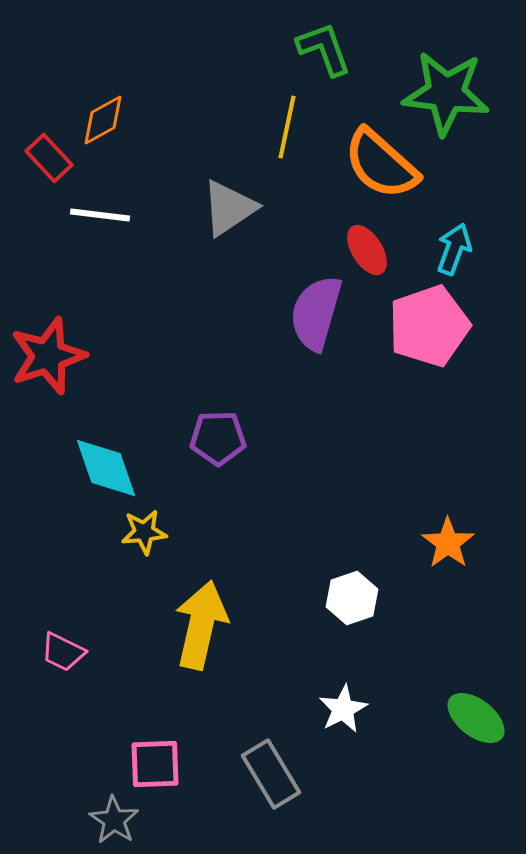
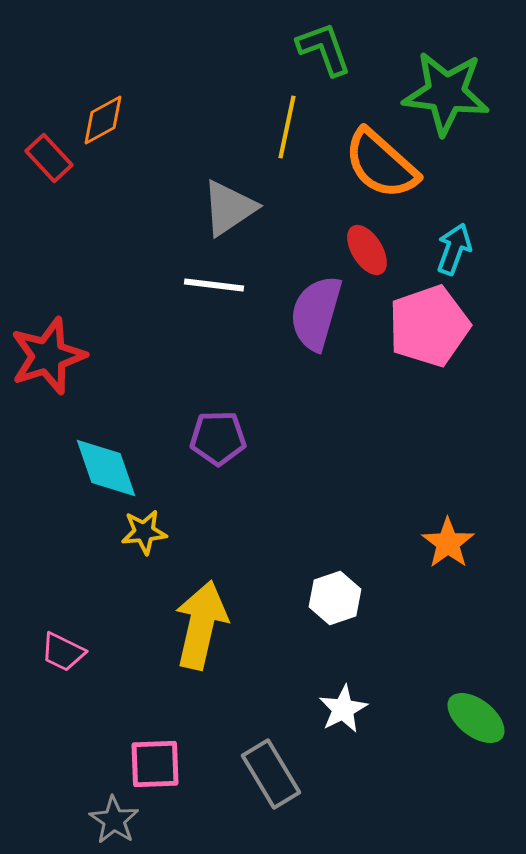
white line: moved 114 px right, 70 px down
white hexagon: moved 17 px left
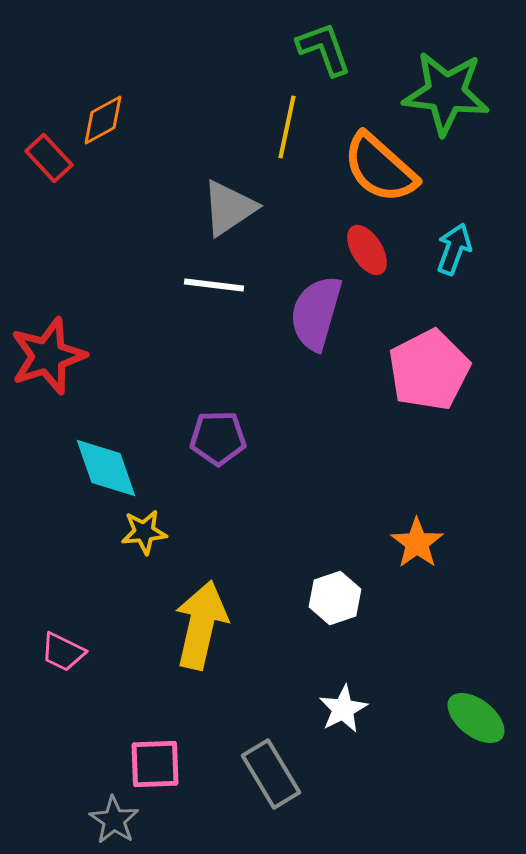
orange semicircle: moved 1 px left, 4 px down
pink pentagon: moved 44 px down; rotated 8 degrees counterclockwise
orange star: moved 31 px left
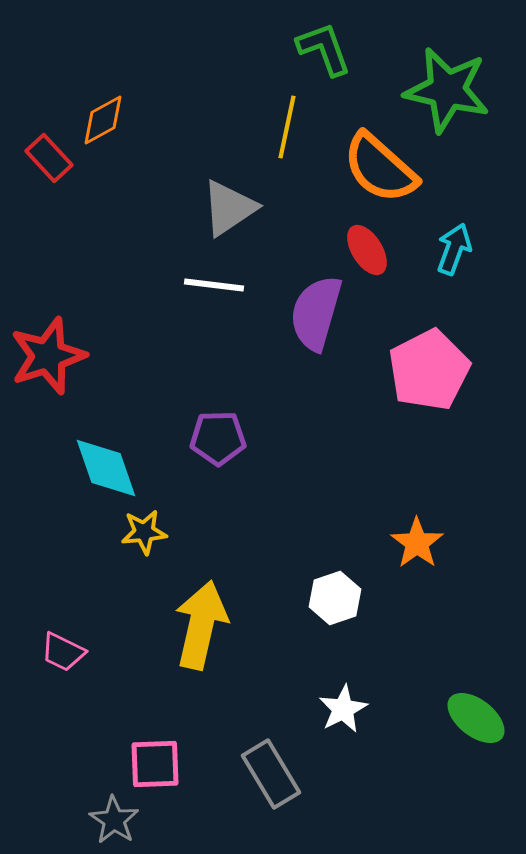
green star: moved 1 px right, 3 px up; rotated 6 degrees clockwise
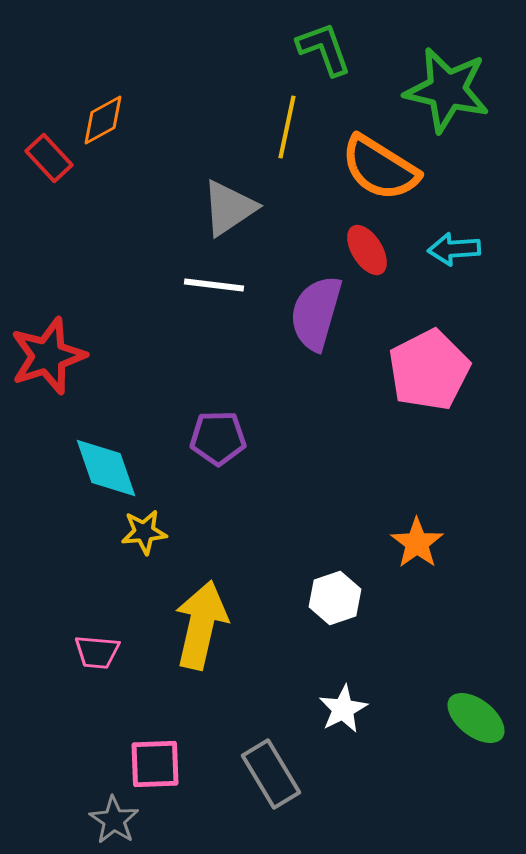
orange semicircle: rotated 10 degrees counterclockwise
cyan arrow: rotated 114 degrees counterclockwise
pink trapezoid: moved 34 px right; rotated 21 degrees counterclockwise
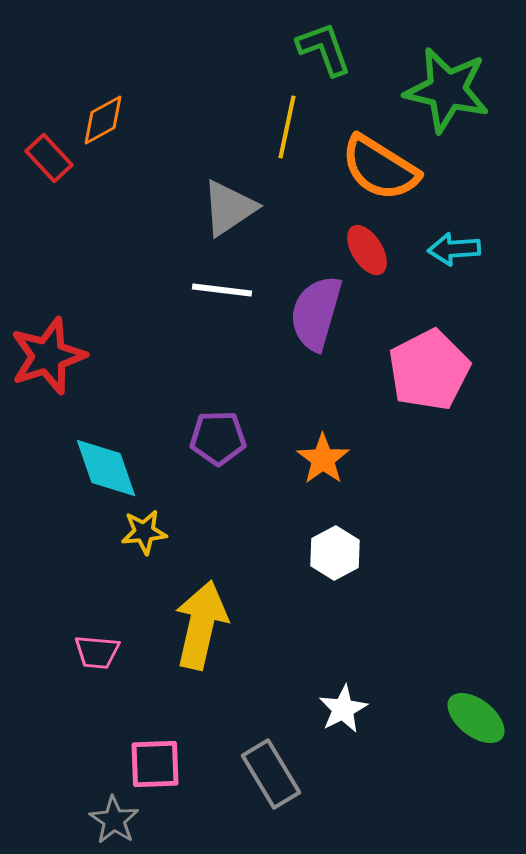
white line: moved 8 px right, 5 px down
orange star: moved 94 px left, 84 px up
white hexagon: moved 45 px up; rotated 9 degrees counterclockwise
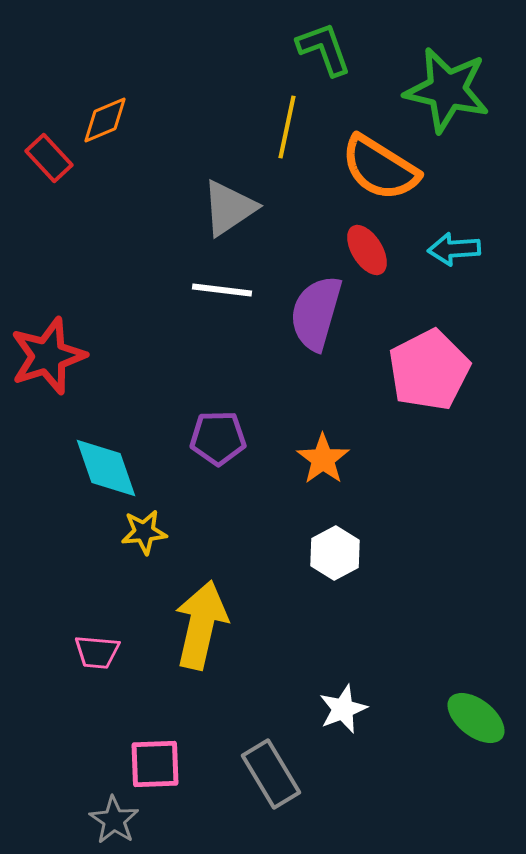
orange diamond: moved 2 px right; rotated 6 degrees clockwise
white star: rotated 6 degrees clockwise
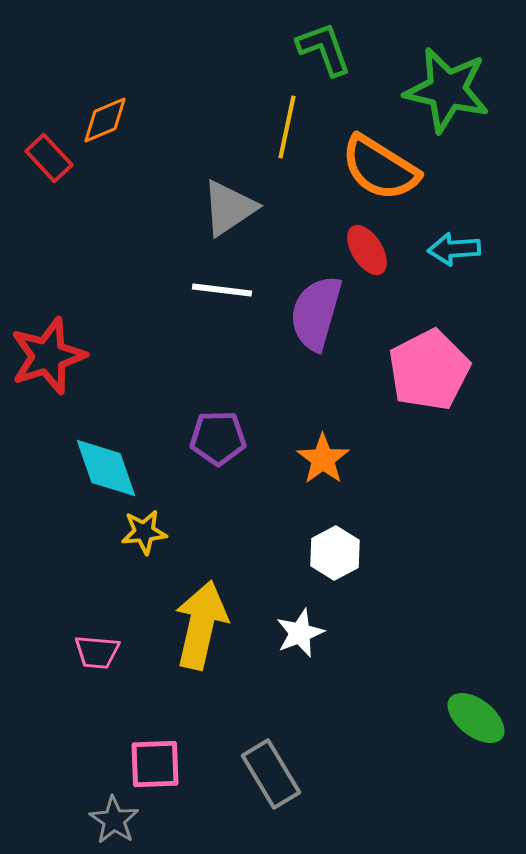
white star: moved 43 px left, 76 px up
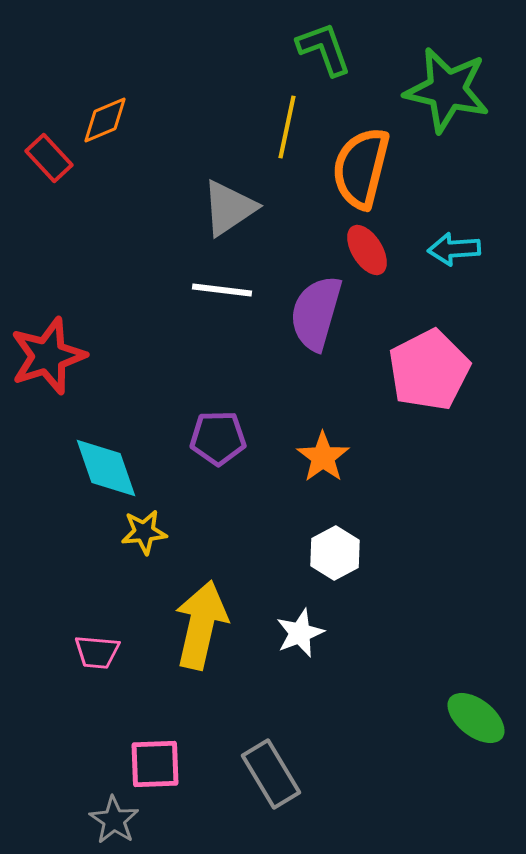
orange semicircle: moved 19 px left; rotated 72 degrees clockwise
orange star: moved 2 px up
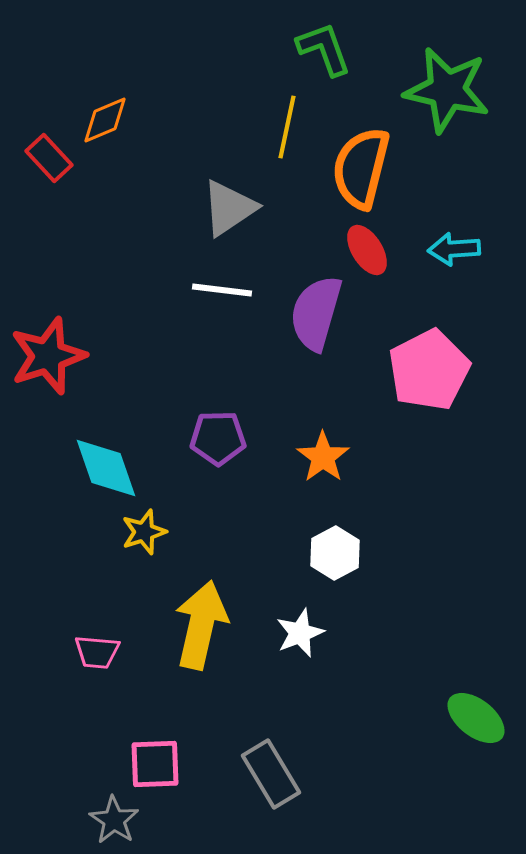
yellow star: rotated 12 degrees counterclockwise
